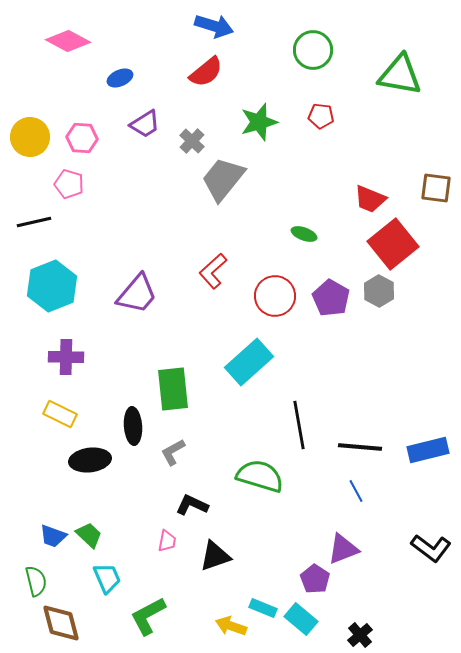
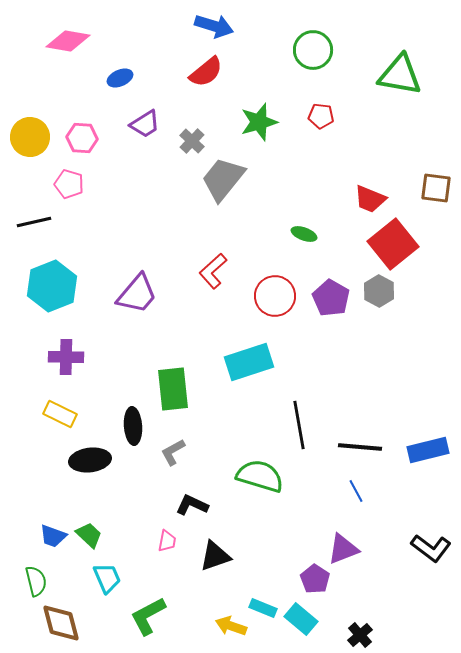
pink diamond at (68, 41): rotated 18 degrees counterclockwise
cyan rectangle at (249, 362): rotated 24 degrees clockwise
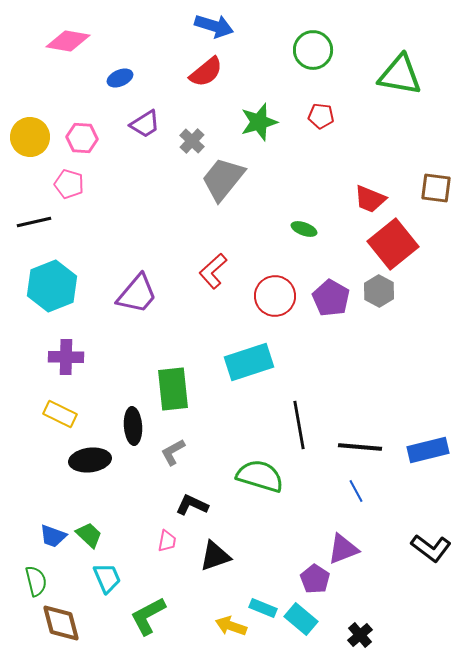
green ellipse at (304, 234): moved 5 px up
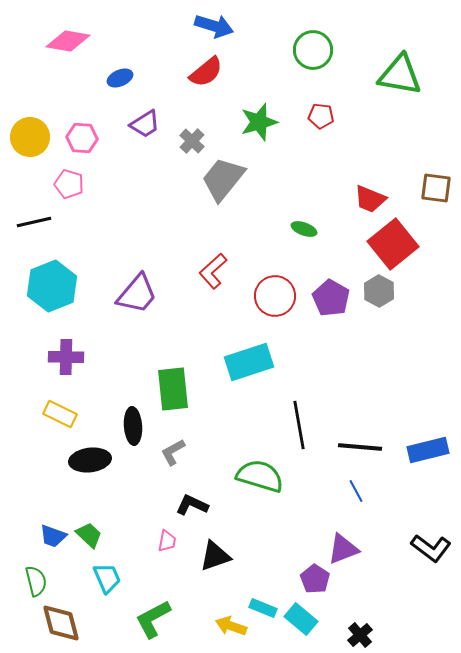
green L-shape at (148, 616): moved 5 px right, 3 px down
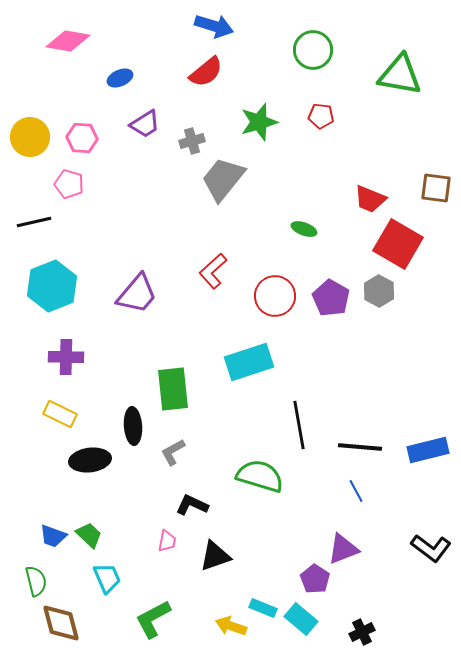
gray cross at (192, 141): rotated 30 degrees clockwise
red square at (393, 244): moved 5 px right; rotated 21 degrees counterclockwise
black cross at (360, 635): moved 2 px right, 3 px up; rotated 15 degrees clockwise
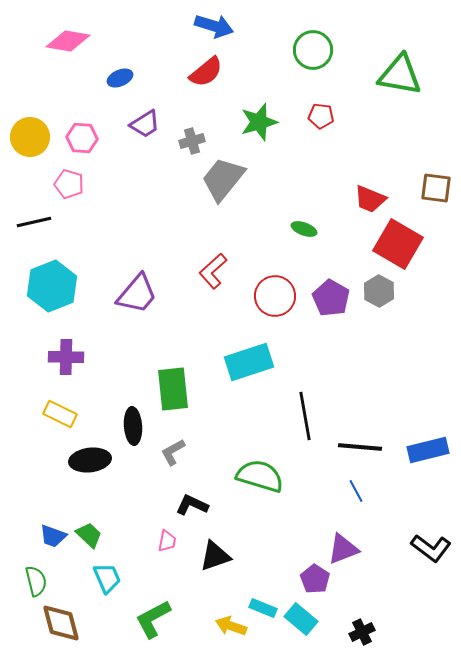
black line at (299, 425): moved 6 px right, 9 px up
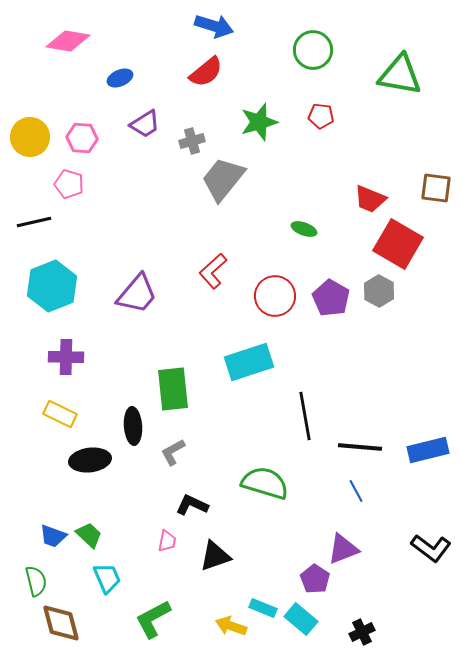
green semicircle at (260, 476): moved 5 px right, 7 px down
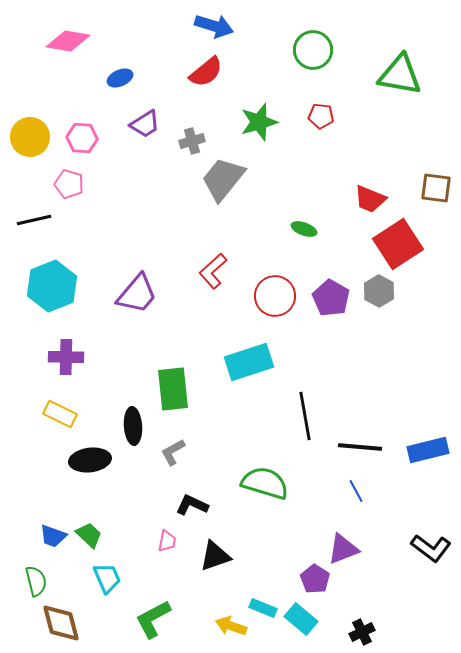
black line at (34, 222): moved 2 px up
red square at (398, 244): rotated 27 degrees clockwise
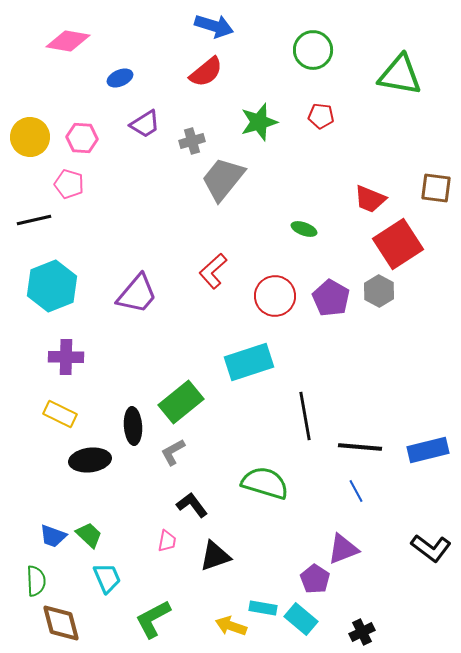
green rectangle at (173, 389): moved 8 px right, 13 px down; rotated 57 degrees clockwise
black L-shape at (192, 505): rotated 28 degrees clockwise
green semicircle at (36, 581): rotated 12 degrees clockwise
cyan rectangle at (263, 608): rotated 12 degrees counterclockwise
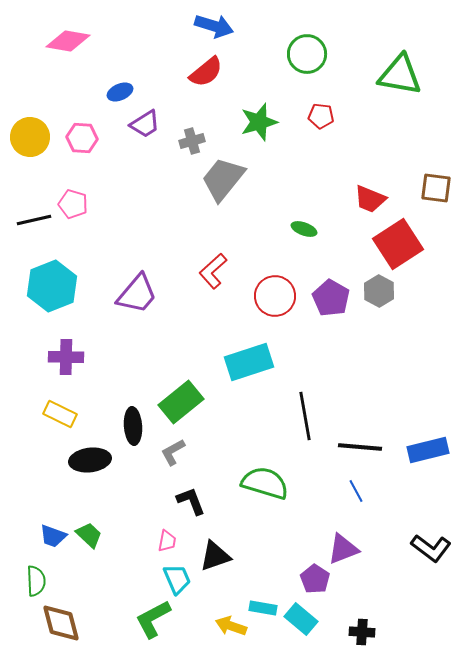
green circle at (313, 50): moved 6 px left, 4 px down
blue ellipse at (120, 78): moved 14 px down
pink pentagon at (69, 184): moved 4 px right, 20 px down
black L-shape at (192, 505): moved 1 px left, 4 px up; rotated 16 degrees clockwise
cyan trapezoid at (107, 578): moved 70 px right, 1 px down
black cross at (362, 632): rotated 30 degrees clockwise
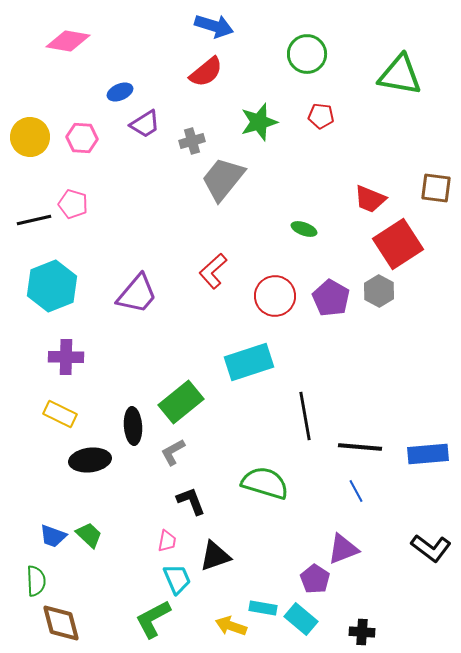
blue rectangle at (428, 450): moved 4 px down; rotated 9 degrees clockwise
